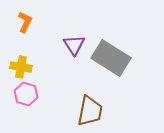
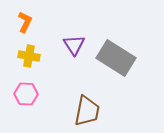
gray rectangle: moved 5 px right
yellow cross: moved 8 px right, 11 px up
pink hexagon: rotated 15 degrees counterclockwise
brown trapezoid: moved 3 px left
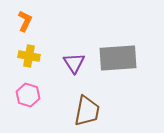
orange L-shape: moved 1 px up
purple triangle: moved 18 px down
gray rectangle: moved 2 px right; rotated 36 degrees counterclockwise
pink hexagon: moved 2 px right, 1 px down; rotated 15 degrees clockwise
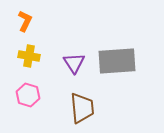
gray rectangle: moved 1 px left, 3 px down
brown trapezoid: moved 5 px left, 3 px up; rotated 16 degrees counterclockwise
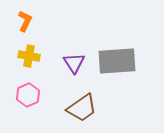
pink hexagon: rotated 20 degrees clockwise
brown trapezoid: rotated 60 degrees clockwise
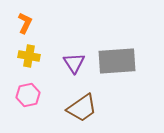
orange L-shape: moved 2 px down
pink hexagon: rotated 10 degrees clockwise
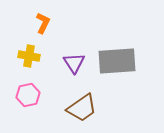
orange L-shape: moved 18 px right
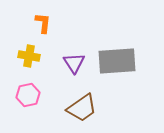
orange L-shape: rotated 20 degrees counterclockwise
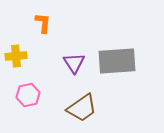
yellow cross: moved 13 px left; rotated 15 degrees counterclockwise
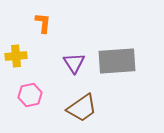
pink hexagon: moved 2 px right
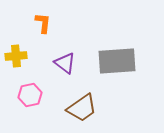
purple triangle: moved 9 px left; rotated 20 degrees counterclockwise
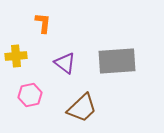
brown trapezoid: rotated 8 degrees counterclockwise
